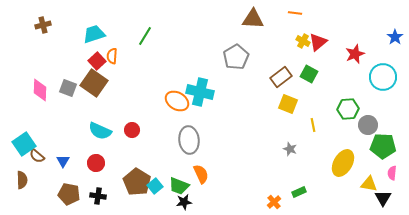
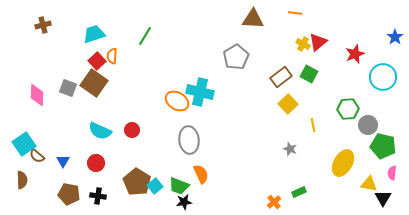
yellow cross at (303, 41): moved 3 px down
pink diamond at (40, 90): moved 3 px left, 5 px down
yellow square at (288, 104): rotated 24 degrees clockwise
green pentagon at (383, 146): rotated 10 degrees clockwise
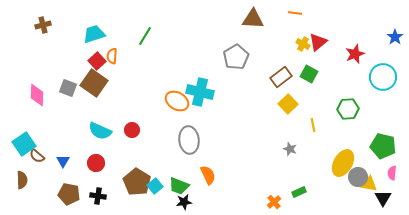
gray circle at (368, 125): moved 10 px left, 52 px down
orange semicircle at (201, 174): moved 7 px right, 1 px down
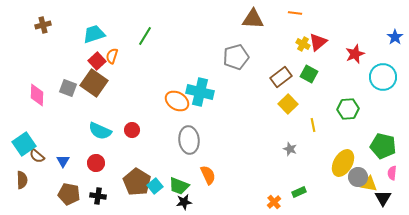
orange semicircle at (112, 56): rotated 14 degrees clockwise
gray pentagon at (236, 57): rotated 15 degrees clockwise
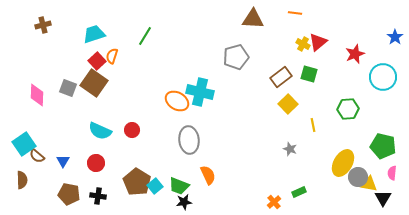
green square at (309, 74): rotated 12 degrees counterclockwise
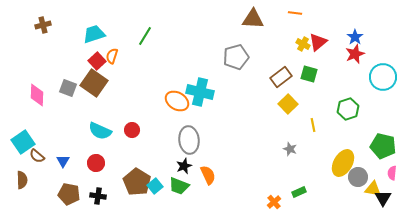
blue star at (395, 37): moved 40 px left
green hexagon at (348, 109): rotated 15 degrees counterclockwise
cyan square at (24, 144): moved 1 px left, 2 px up
yellow triangle at (369, 184): moved 4 px right, 5 px down
black star at (184, 202): moved 36 px up; rotated 14 degrees counterclockwise
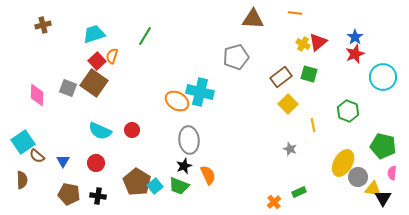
green hexagon at (348, 109): moved 2 px down; rotated 20 degrees counterclockwise
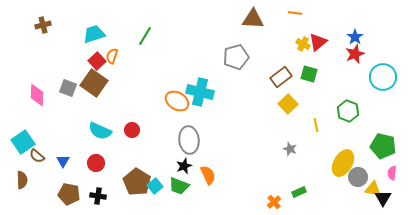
yellow line at (313, 125): moved 3 px right
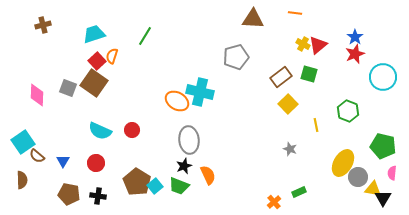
red triangle at (318, 42): moved 3 px down
